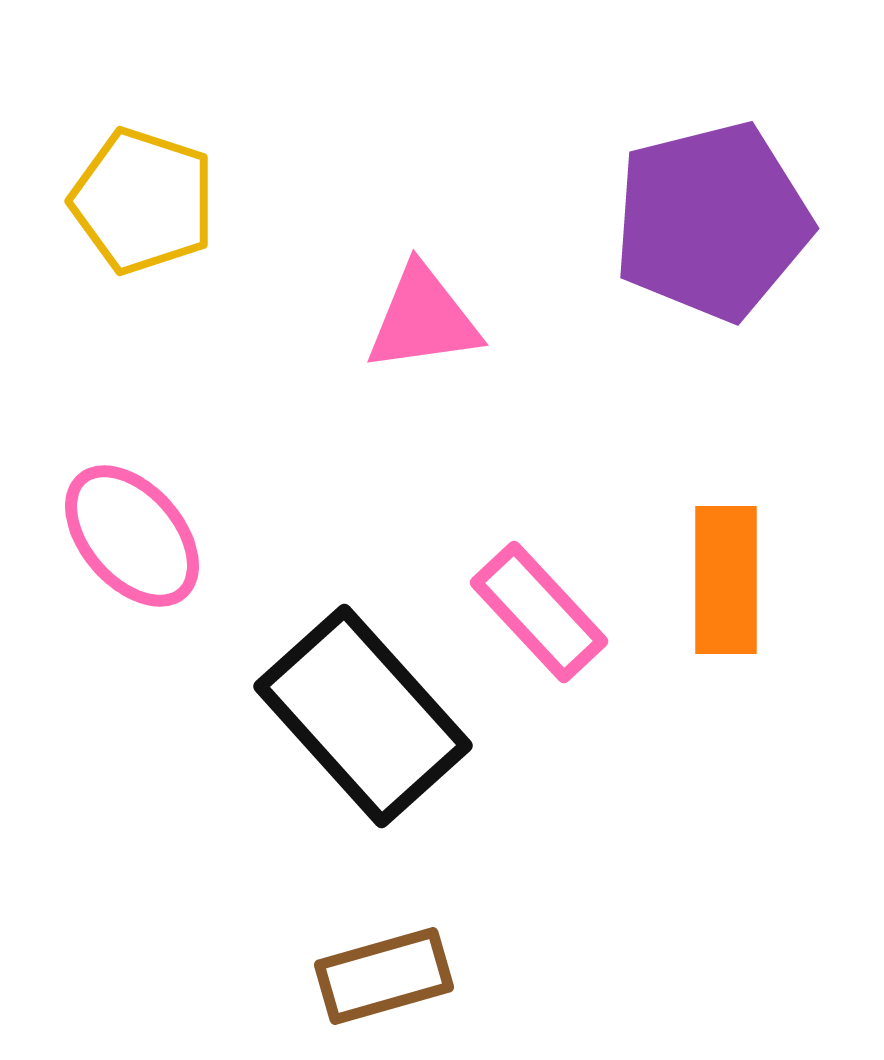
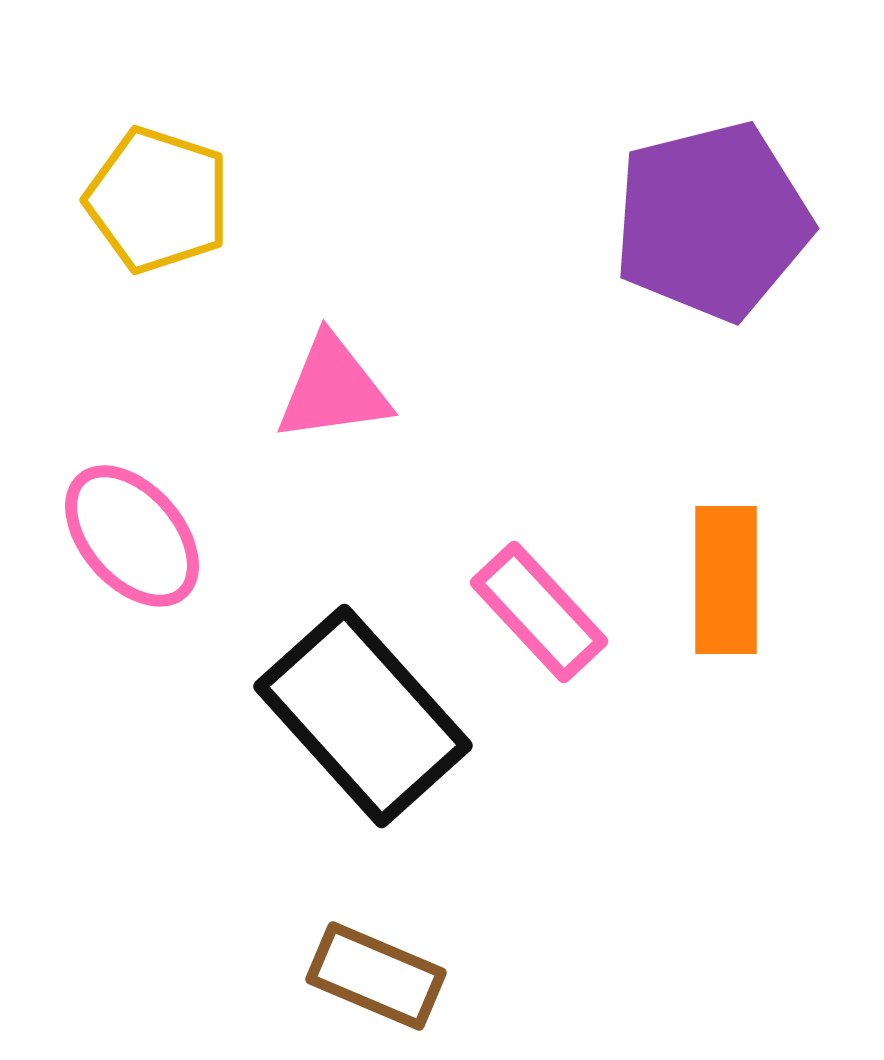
yellow pentagon: moved 15 px right, 1 px up
pink triangle: moved 90 px left, 70 px down
brown rectangle: moved 8 px left; rotated 39 degrees clockwise
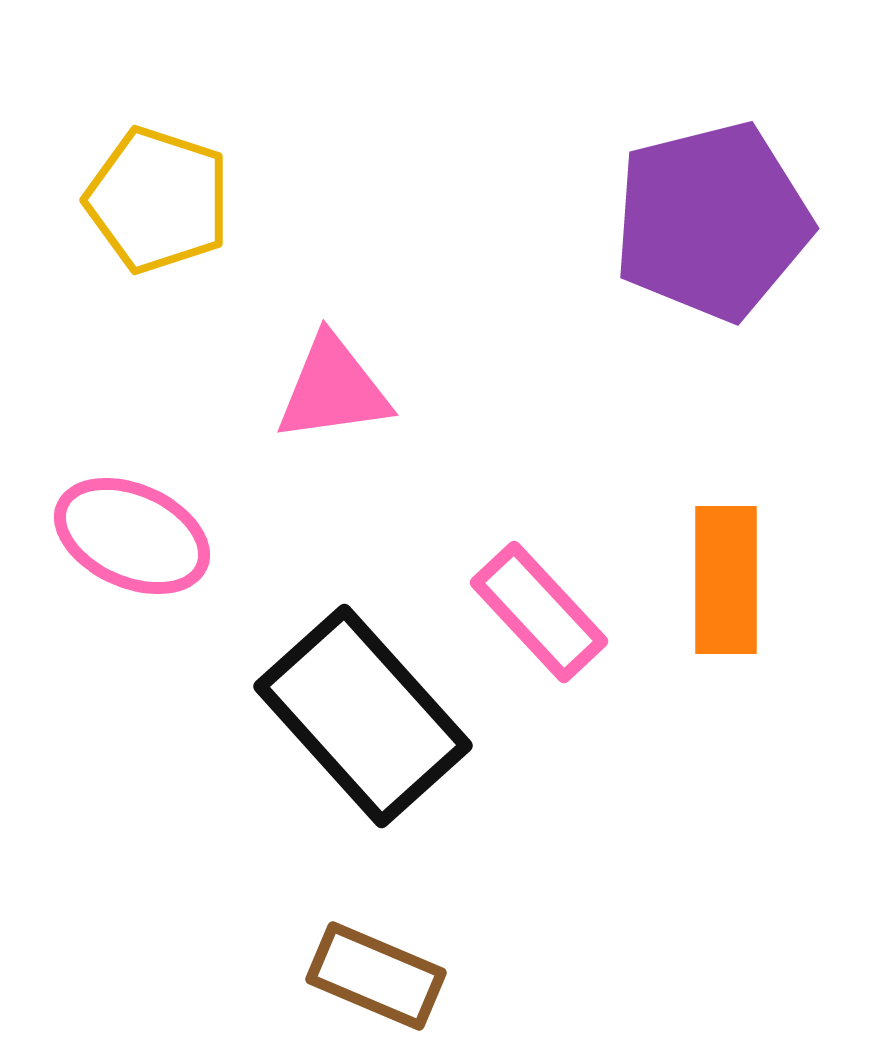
pink ellipse: rotated 25 degrees counterclockwise
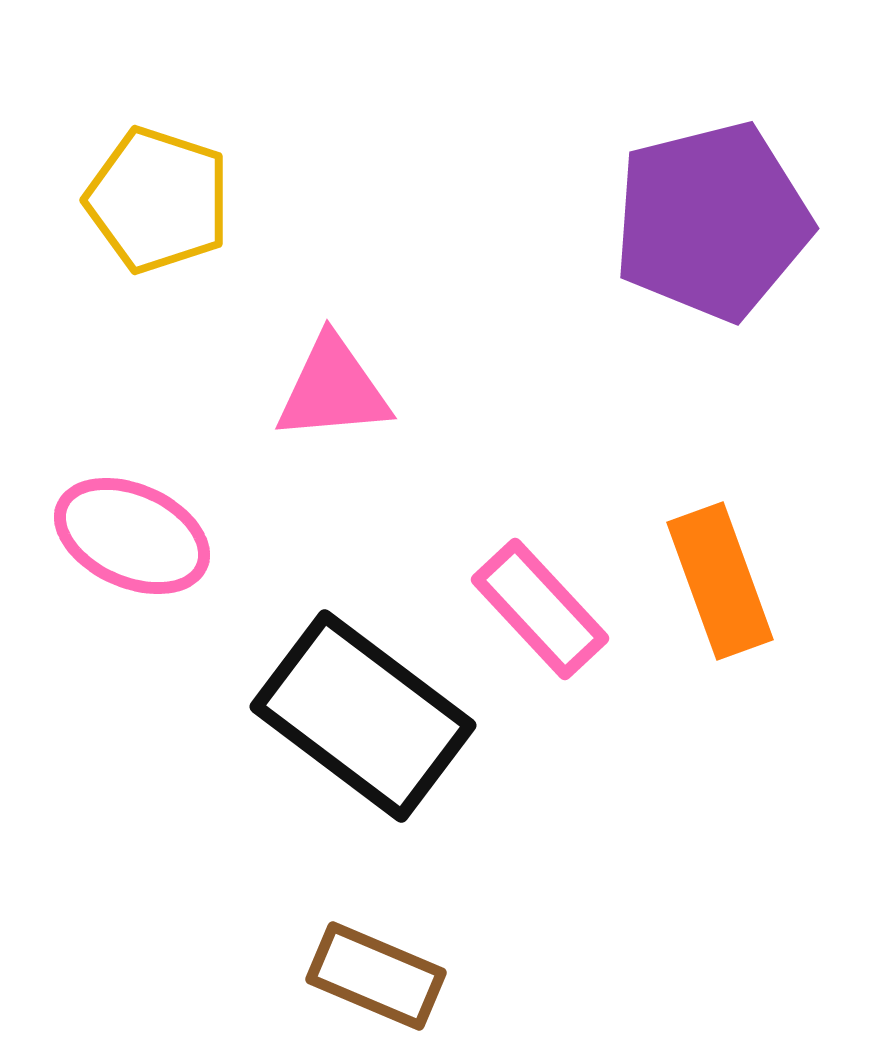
pink triangle: rotated 3 degrees clockwise
orange rectangle: moved 6 px left, 1 px down; rotated 20 degrees counterclockwise
pink rectangle: moved 1 px right, 3 px up
black rectangle: rotated 11 degrees counterclockwise
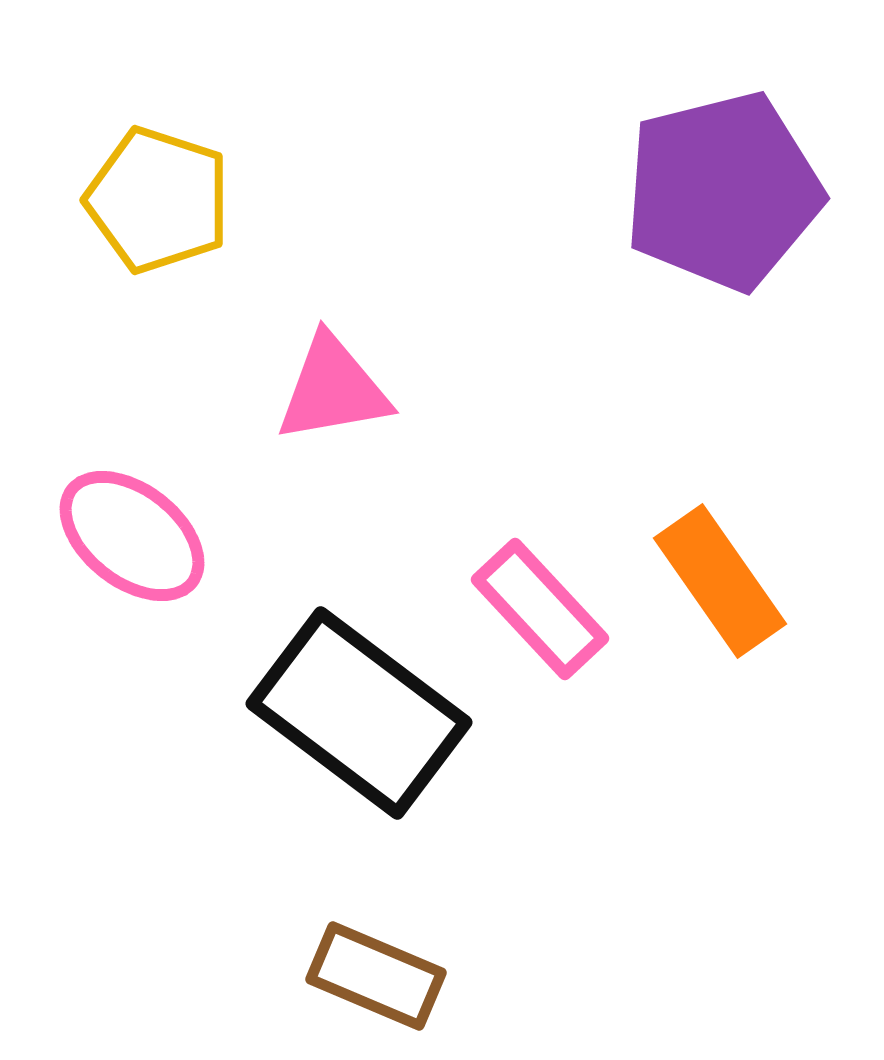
purple pentagon: moved 11 px right, 30 px up
pink triangle: rotated 5 degrees counterclockwise
pink ellipse: rotated 14 degrees clockwise
orange rectangle: rotated 15 degrees counterclockwise
black rectangle: moved 4 px left, 3 px up
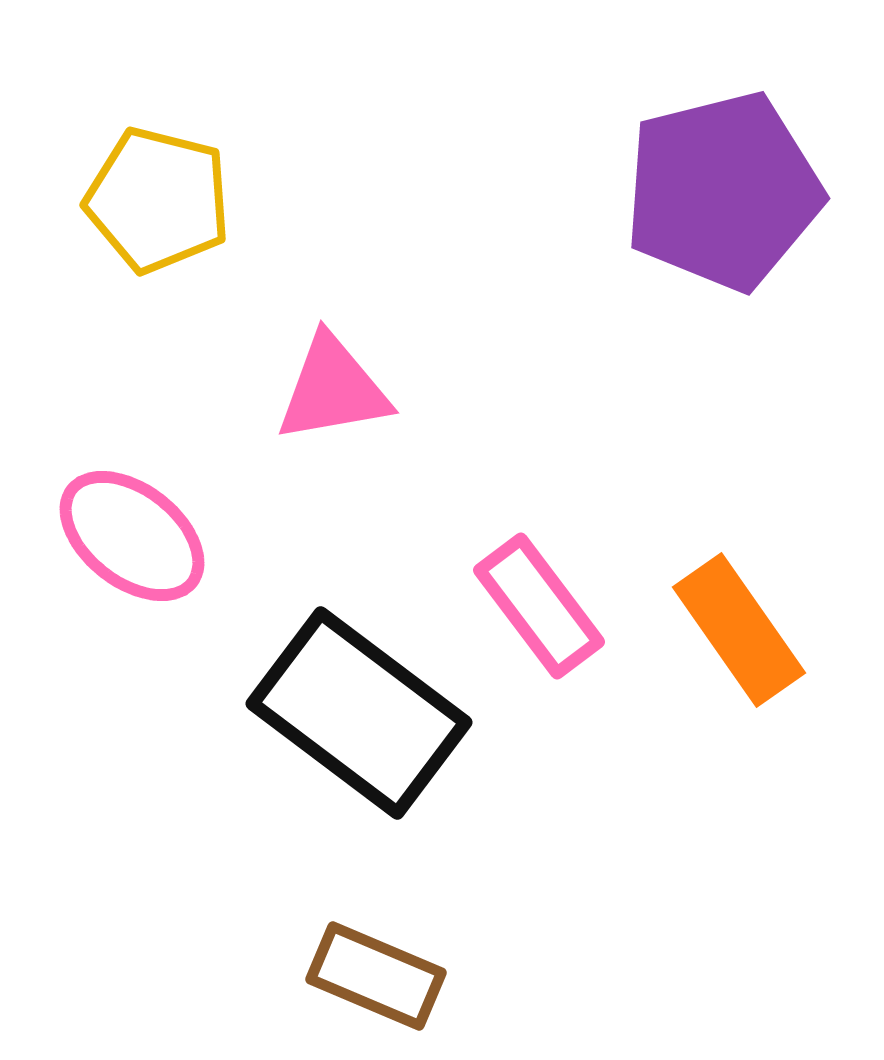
yellow pentagon: rotated 4 degrees counterclockwise
orange rectangle: moved 19 px right, 49 px down
pink rectangle: moved 1 px left, 3 px up; rotated 6 degrees clockwise
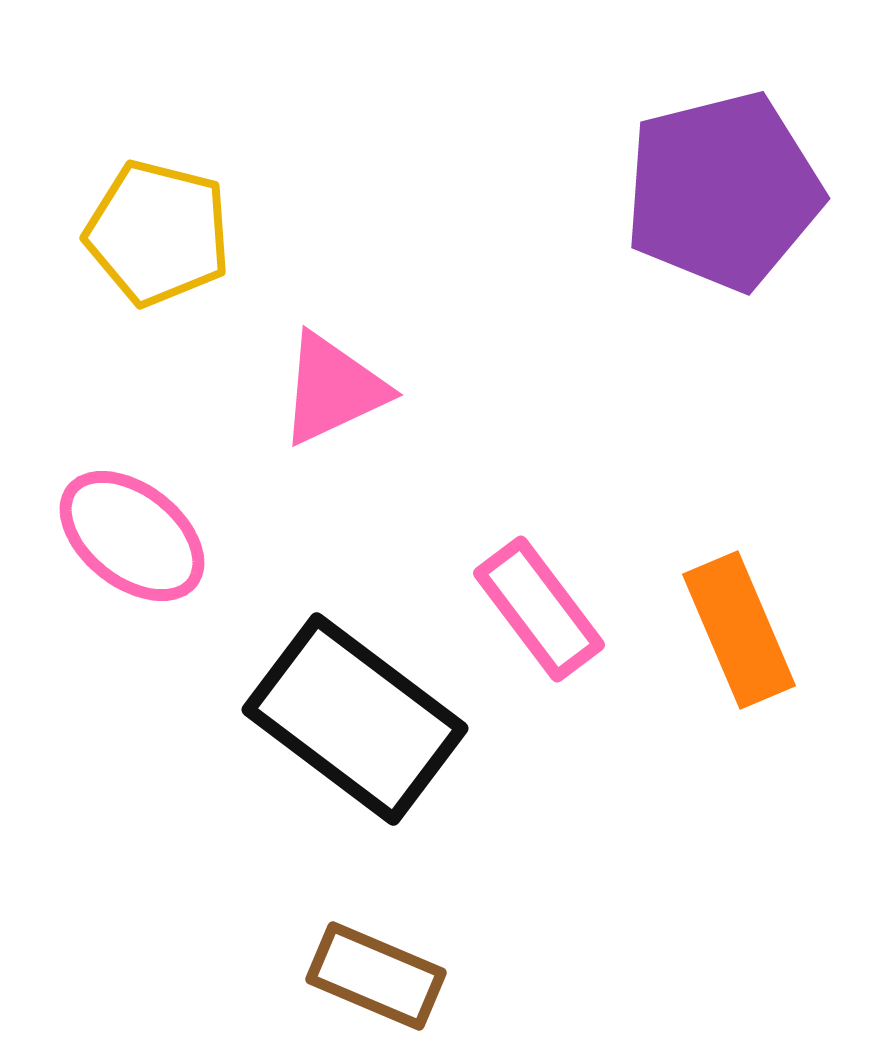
yellow pentagon: moved 33 px down
pink triangle: rotated 15 degrees counterclockwise
pink rectangle: moved 3 px down
orange rectangle: rotated 12 degrees clockwise
black rectangle: moved 4 px left, 6 px down
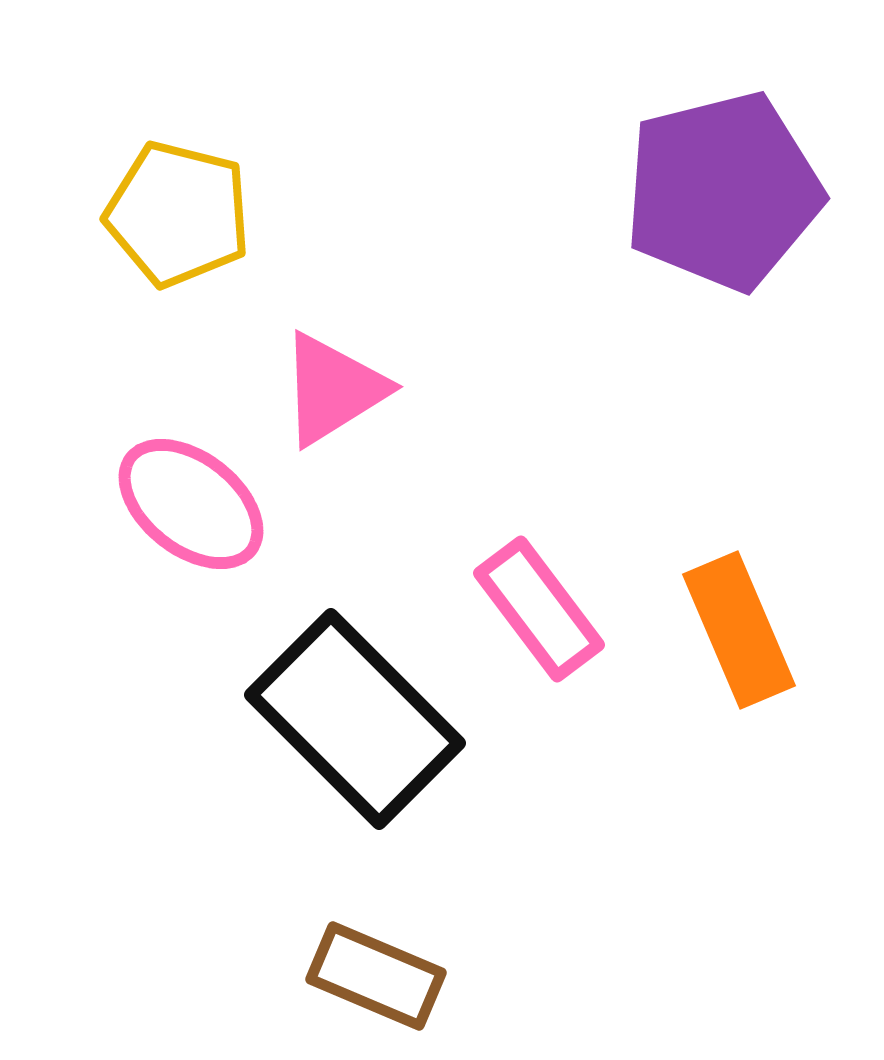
yellow pentagon: moved 20 px right, 19 px up
pink triangle: rotated 7 degrees counterclockwise
pink ellipse: moved 59 px right, 32 px up
black rectangle: rotated 8 degrees clockwise
